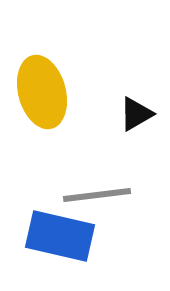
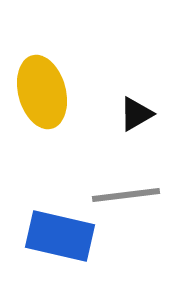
gray line: moved 29 px right
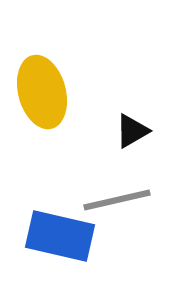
black triangle: moved 4 px left, 17 px down
gray line: moved 9 px left, 5 px down; rotated 6 degrees counterclockwise
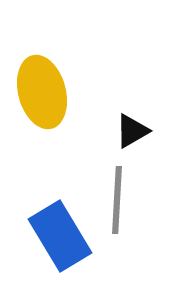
gray line: rotated 74 degrees counterclockwise
blue rectangle: rotated 46 degrees clockwise
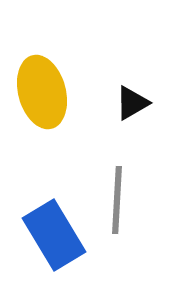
black triangle: moved 28 px up
blue rectangle: moved 6 px left, 1 px up
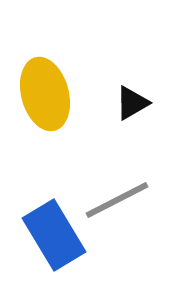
yellow ellipse: moved 3 px right, 2 px down
gray line: rotated 60 degrees clockwise
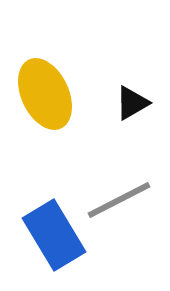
yellow ellipse: rotated 10 degrees counterclockwise
gray line: moved 2 px right
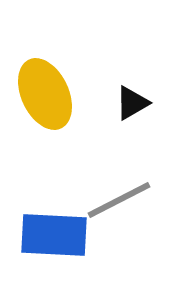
blue rectangle: rotated 56 degrees counterclockwise
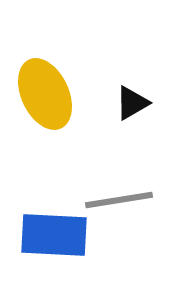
gray line: rotated 18 degrees clockwise
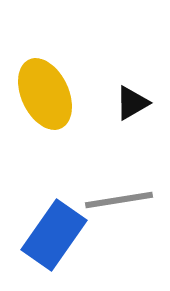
blue rectangle: rotated 58 degrees counterclockwise
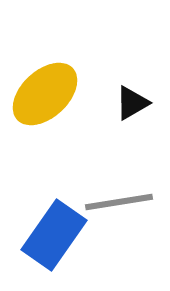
yellow ellipse: rotated 72 degrees clockwise
gray line: moved 2 px down
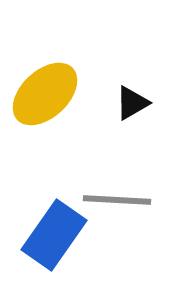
gray line: moved 2 px left, 2 px up; rotated 12 degrees clockwise
